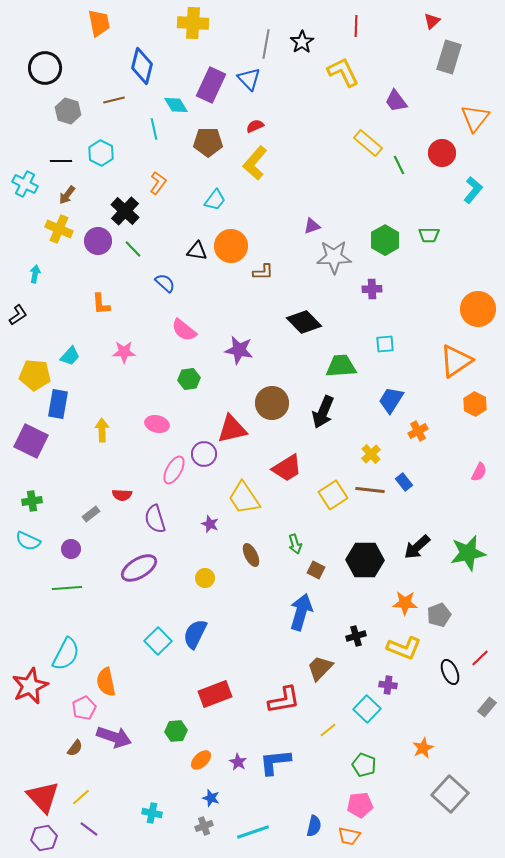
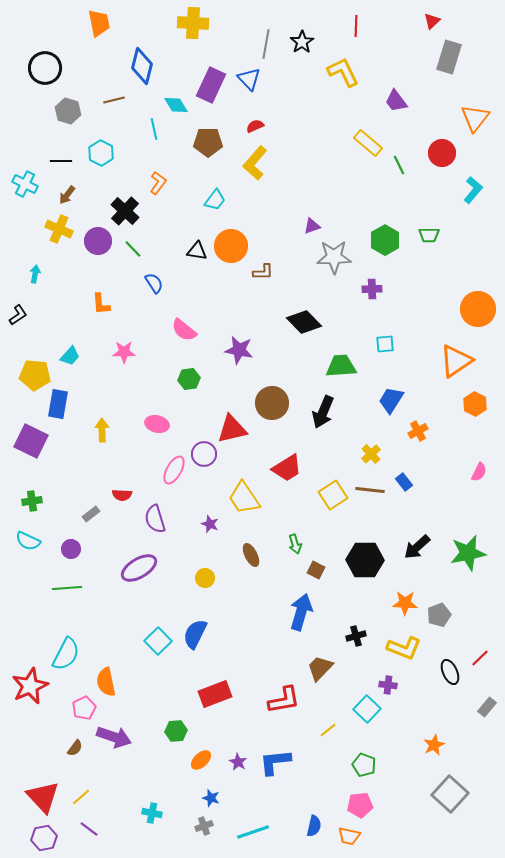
blue semicircle at (165, 283): moved 11 px left; rotated 15 degrees clockwise
orange star at (423, 748): moved 11 px right, 3 px up
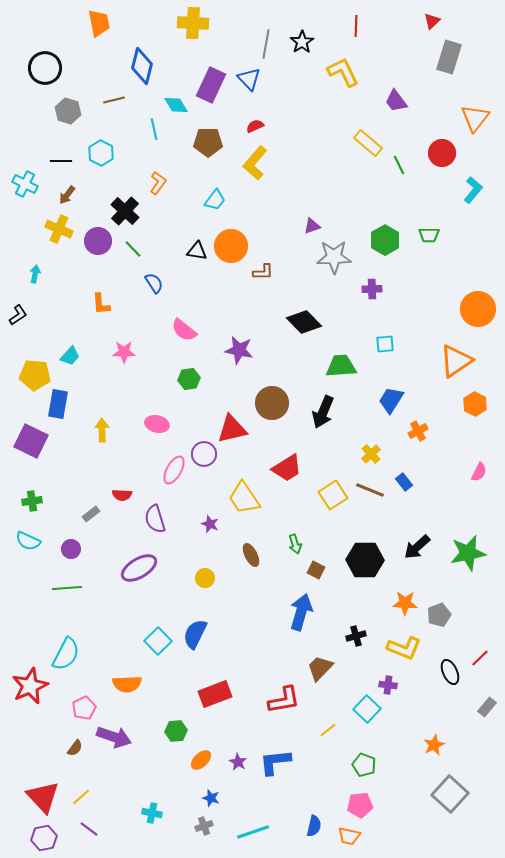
brown line at (370, 490): rotated 16 degrees clockwise
orange semicircle at (106, 682): moved 21 px right, 2 px down; rotated 80 degrees counterclockwise
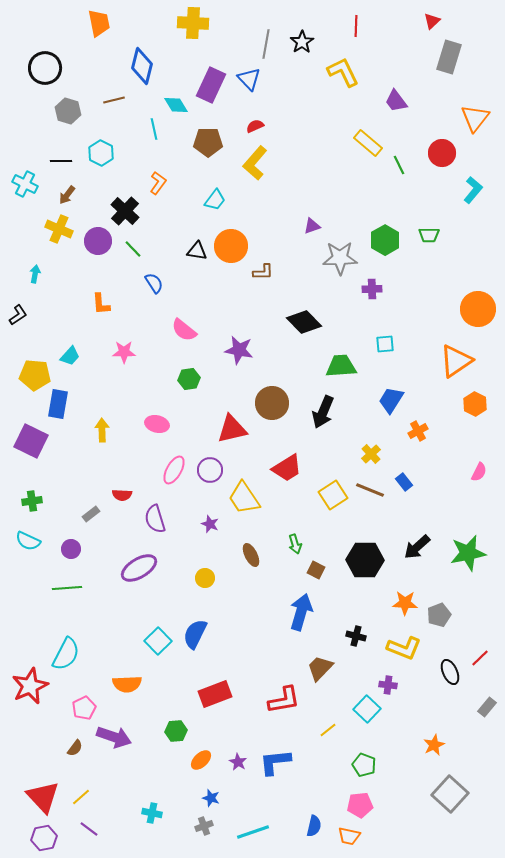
gray star at (334, 257): moved 6 px right, 1 px down
purple circle at (204, 454): moved 6 px right, 16 px down
black cross at (356, 636): rotated 30 degrees clockwise
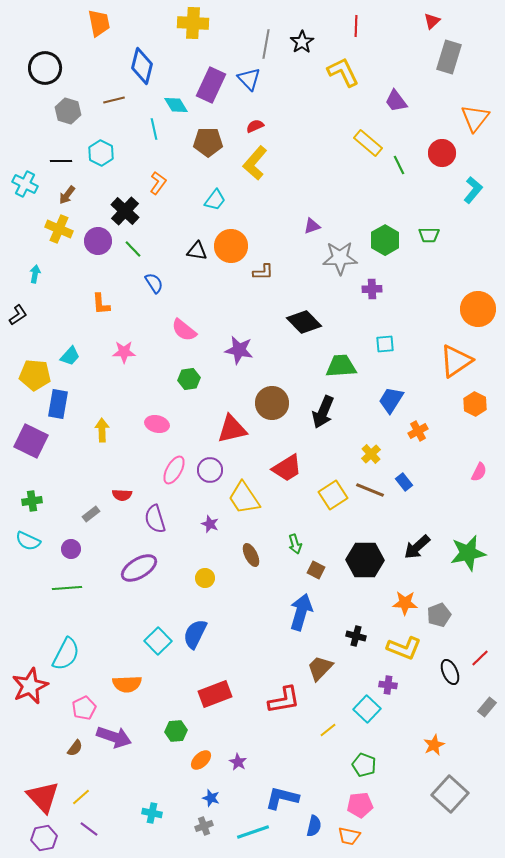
blue L-shape at (275, 762): moved 7 px right, 36 px down; rotated 20 degrees clockwise
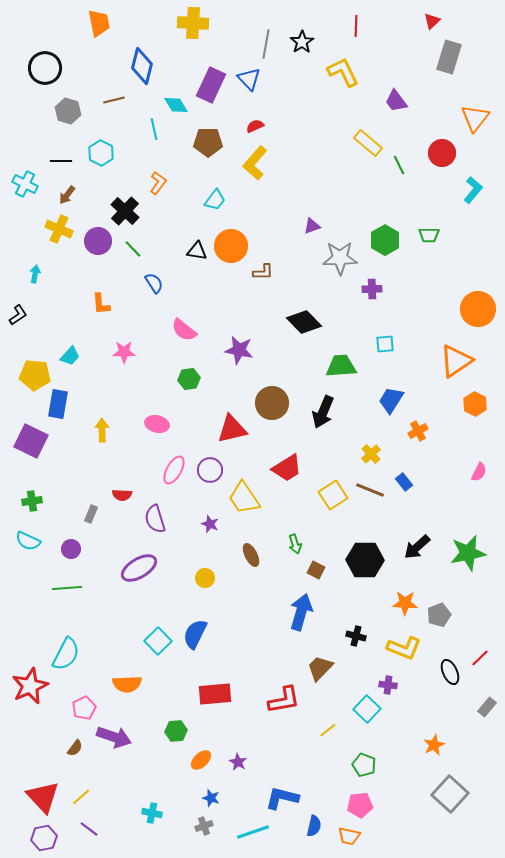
gray rectangle at (91, 514): rotated 30 degrees counterclockwise
red rectangle at (215, 694): rotated 16 degrees clockwise
